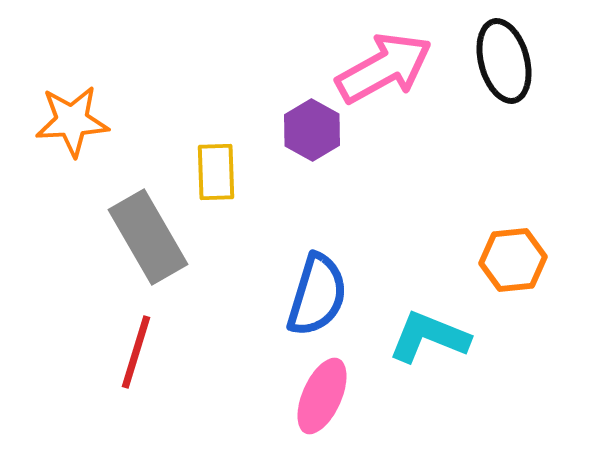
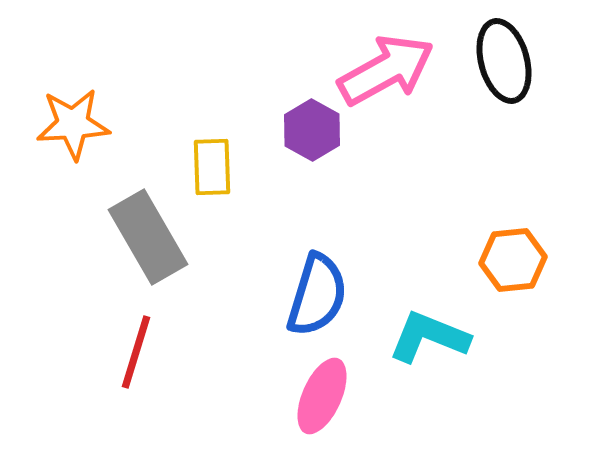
pink arrow: moved 2 px right, 2 px down
orange star: moved 1 px right, 3 px down
yellow rectangle: moved 4 px left, 5 px up
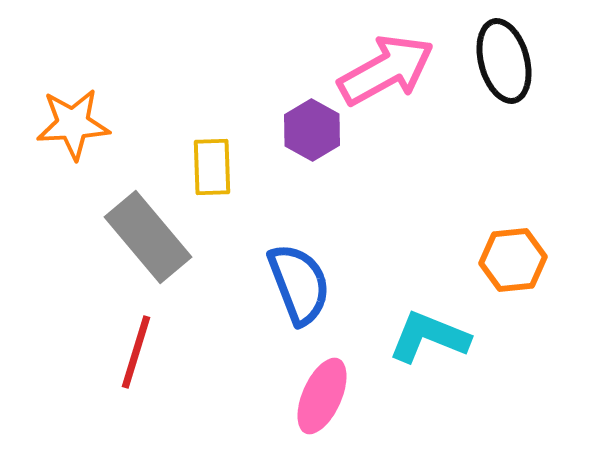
gray rectangle: rotated 10 degrees counterclockwise
blue semicircle: moved 18 px left, 11 px up; rotated 38 degrees counterclockwise
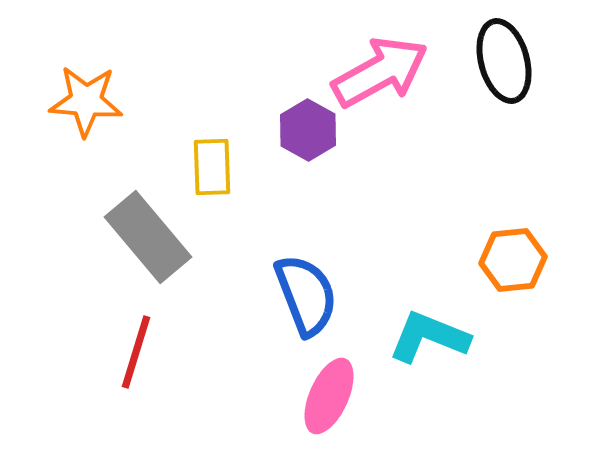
pink arrow: moved 6 px left, 2 px down
orange star: moved 13 px right, 23 px up; rotated 8 degrees clockwise
purple hexagon: moved 4 px left
blue semicircle: moved 7 px right, 11 px down
pink ellipse: moved 7 px right
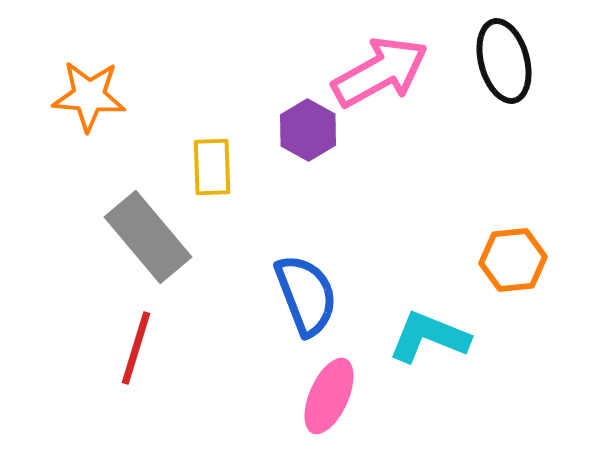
orange star: moved 3 px right, 5 px up
red line: moved 4 px up
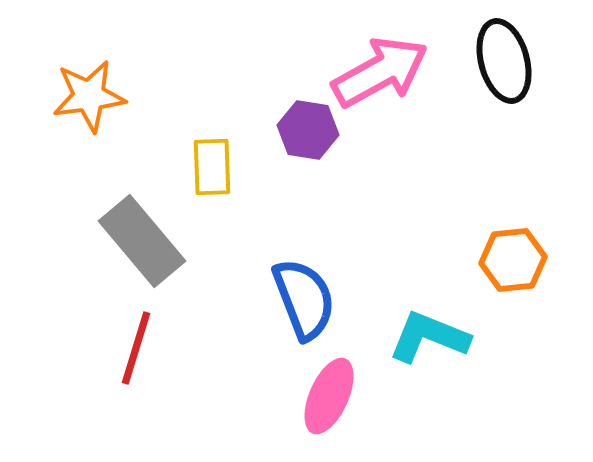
orange star: rotated 12 degrees counterclockwise
purple hexagon: rotated 20 degrees counterclockwise
gray rectangle: moved 6 px left, 4 px down
blue semicircle: moved 2 px left, 4 px down
